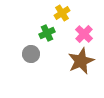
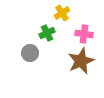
pink cross: rotated 36 degrees counterclockwise
gray circle: moved 1 px left, 1 px up
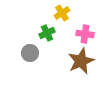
pink cross: moved 1 px right
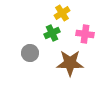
green cross: moved 5 px right
brown star: moved 11 px left, 2 px down; rotated 24 degrees clockwise
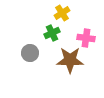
pink cross: moved 1 px right, 4 px down
brown star: moved 3 px up
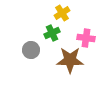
gray circle: moved 1 px right, 3 px up
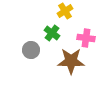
yellow cross: moved 3 px right, 2 px up
green cross: rotated 28 degrees counterclockwise
brown star: moved 1 px right, 1 px down
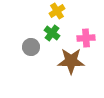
yellow cross: moved 8 px left
pink cross: rotated 12 degrees counterclockwise
gray circle: moved 3 px up
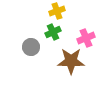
yellow cross: rotated 14 degrees clockwise
green cross: moved 1 px right, 1 px up; rotated 28 degrees clockwise
pink cross: rotated 18 degrees counterclockwise
